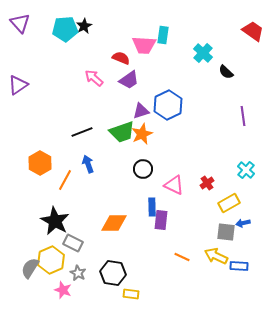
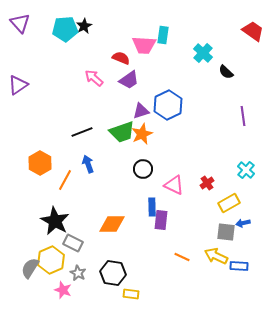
orange diamond at (114, 223): moved 2 px left, 1 px down
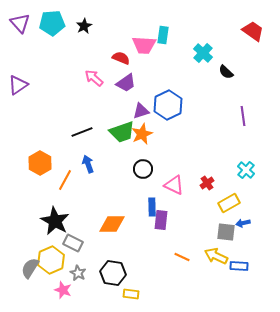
cyan pentagon at (65, 29): moved 13 px left, 6 px up
purple trapezoid at (129, 80): moved 3 px left, 3 px down
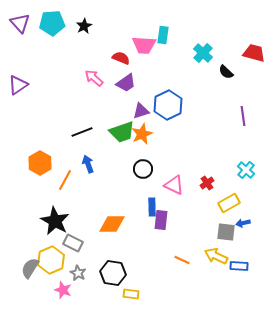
red trapezoid at (253, 31): moved 1 px right, 22 px down; rotated 20 degrees counterclockwise
orange line at (182, 257): moved 3 px down
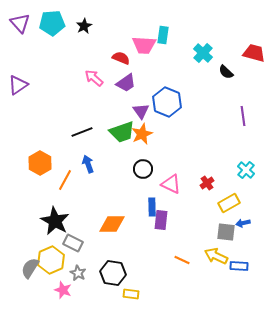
blue hexagon at (168, 105): moved 1 px left, 3 px up; rotated 12 degrees counterclockwise
purple triangle at (141, 111): rotated 48 degrees counterclockwise
pink triangle at (174, 185): moved 3 px left, 1 px up
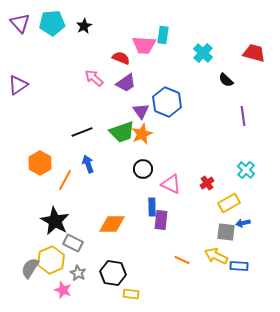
black semicircle at (226, 72): moved 8 px down
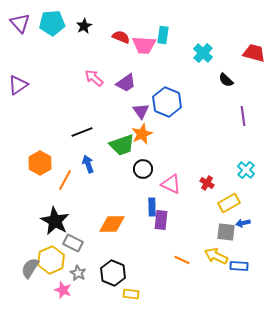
red semicircle at (121, 58): moved 21 px up
green trapezoid at (122, 132): moved 13 px down
red cross at (207, 183): rotated 24 degrees counterclockwise
black hexagon at (113, 273): rotated 15 degrees clockwise
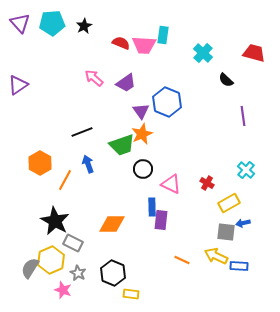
red semicircle at (121, 37): moved 6 px down
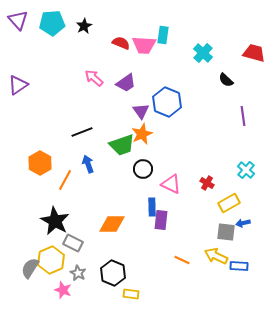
purple triangle at (20, 23): moved 2 px left, 3 px up
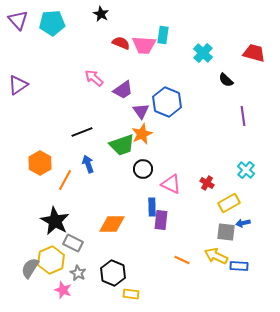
black star at (84, 26): moved 17 px right, 12 px up; rotated 14 degrees counterclockwise
purple trapezoid at (126, 83): moved 3 px left, 7 px down
